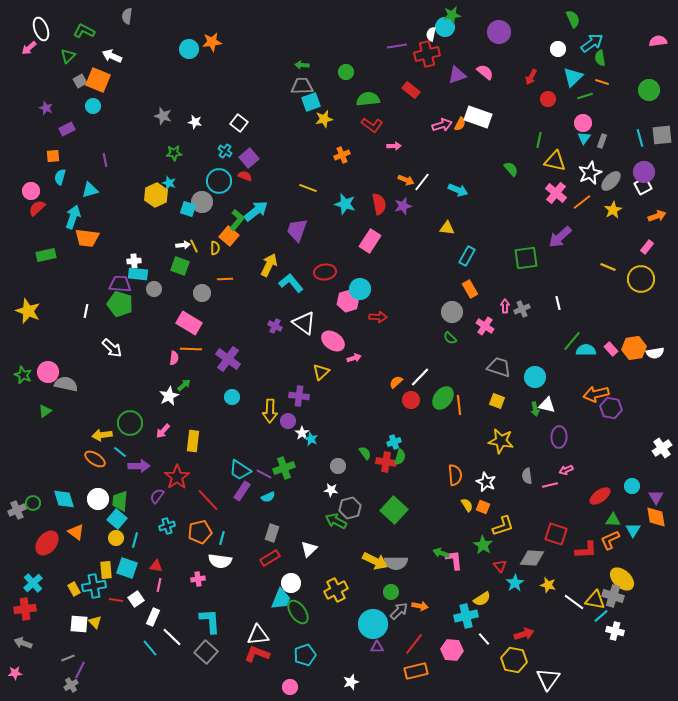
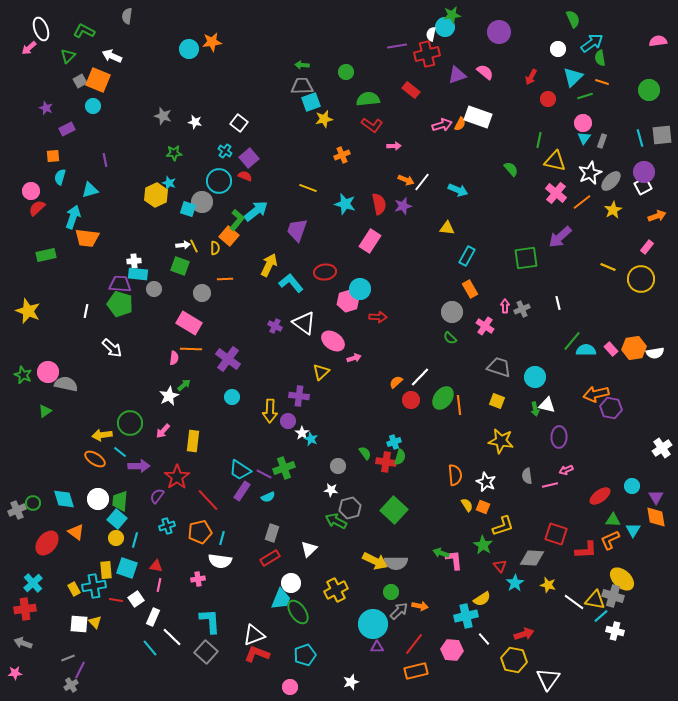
white triangle at (258, 635): moved 4 px left; rotated 15 degrees counterclockwise
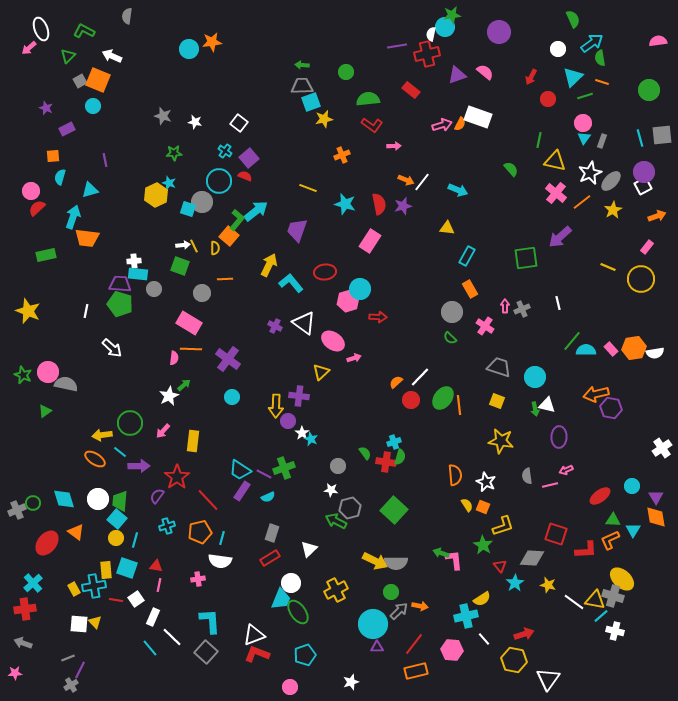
yellow arrow at (270, 411): moved 6 px right, 5 px up
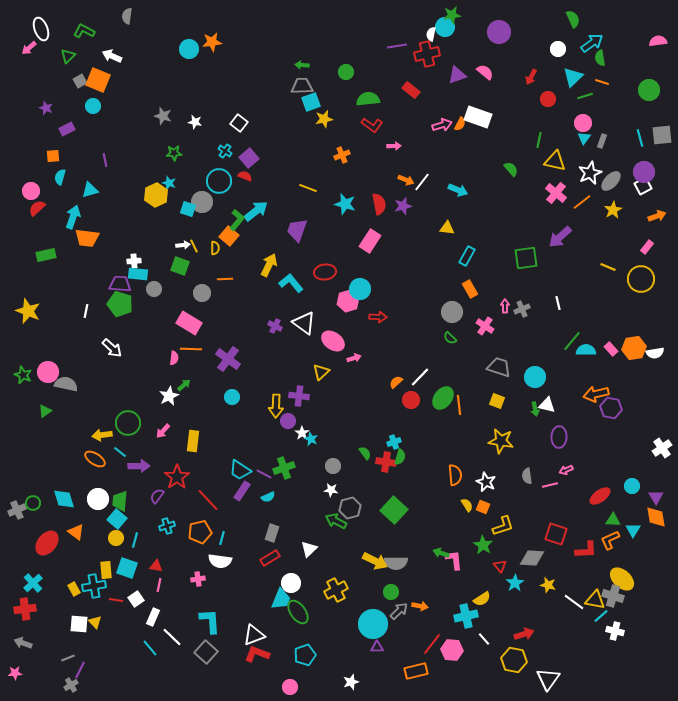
green circle at (130, 423): moved 2 px left
gray circle at (338, 466): moved 5 px left
red line at (414, 644): moved 18 px right
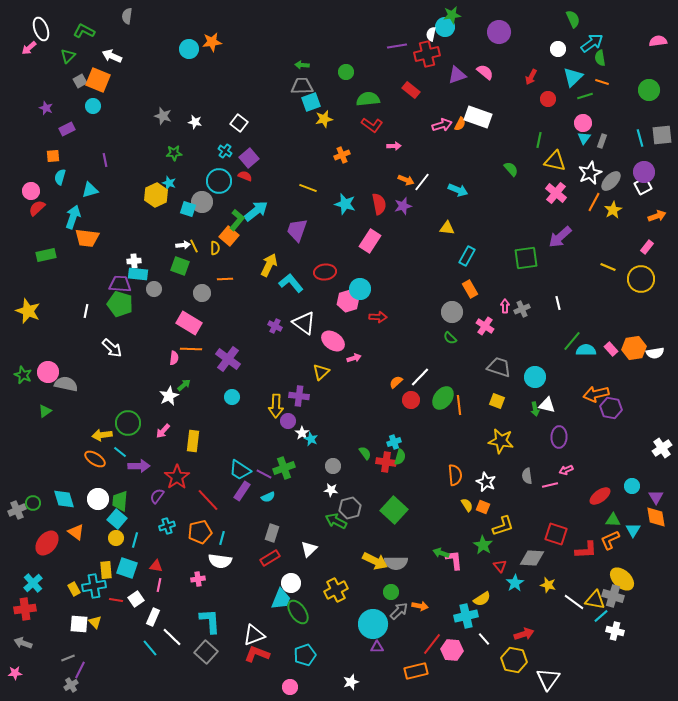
orange line at (582, 202): moved 12 px right; rotated 24 degrees counterclockwise
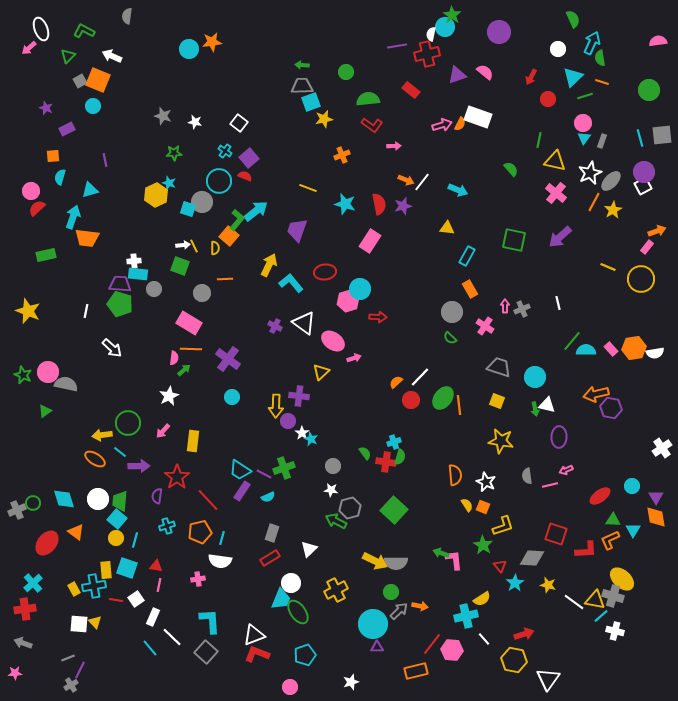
green star at (452, 15): rotated 30 degrees counterclockwise
cyan arrow at (592, 43): rotated 30 degrees counterclockwise
orange arrow at (657, 216): moved 15 px down
green square at (526, 258): moved 12 px left, 18 px up; rotated 20 degrees clockwise
green arrow at (184, 385): moved 15 px up
purple semicircle at (157, 496): rotated 28 degrees counterclockwise
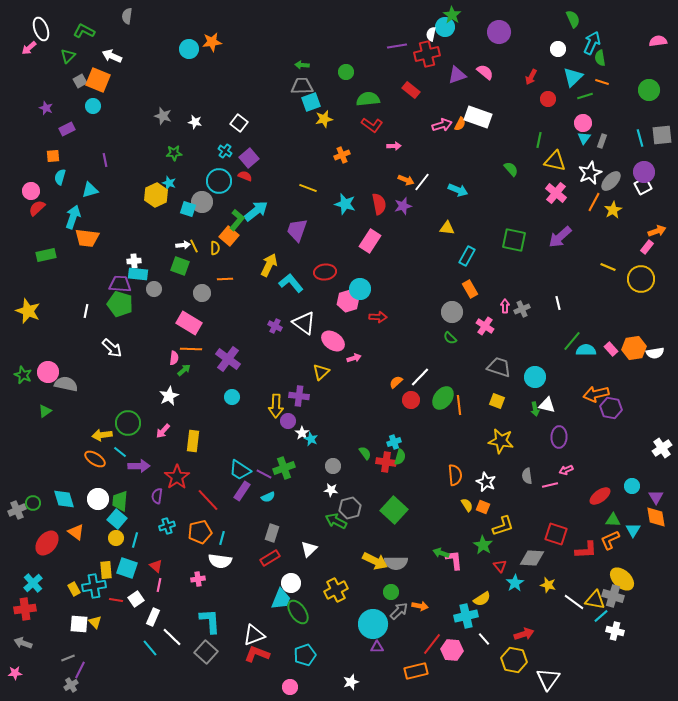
red triangle at (156, 566): rotated 32 degrees clockwise
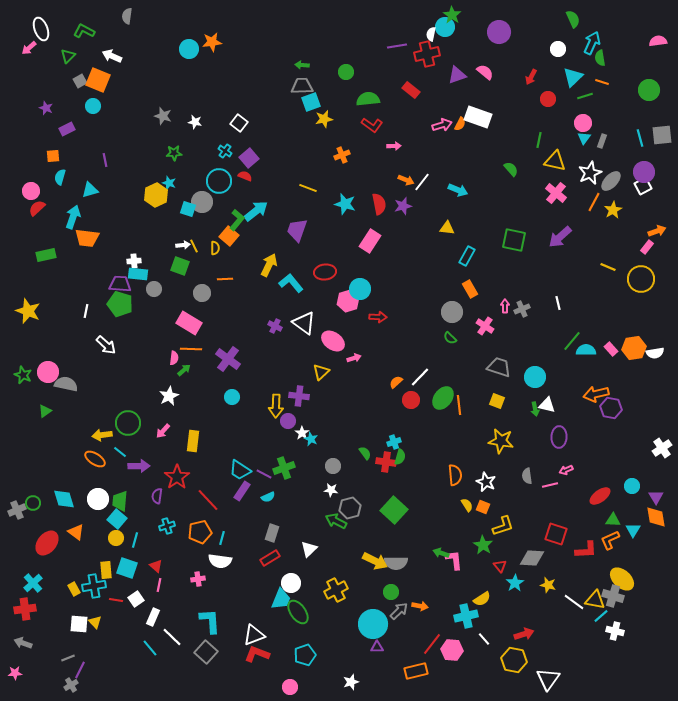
white arrow at (112, 348): moved 6 px left, 3 px up
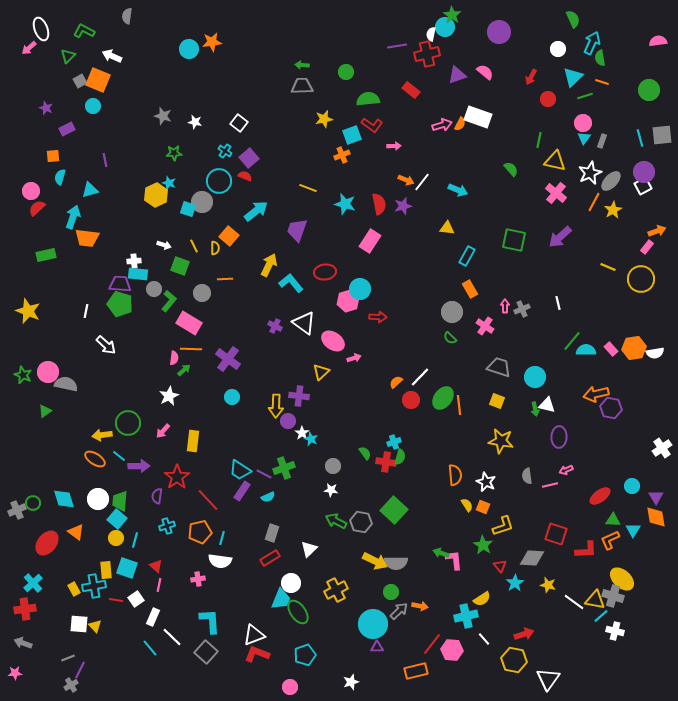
cyan square at (311, 102): moved 41 px right, 33 px down
green L-shape at (237, 220): moved 68 px left, 81 px down
white arrow at (183, 245): moved 19 px left; rotated 24 degrees clockwise
cyan line at (120, 452): moved 1 px left, 4 px down
gray hexagon at (350, 508): moved 11 px right, 14 px down; rotated 25 degrees clockwise
yellow triangle at (95, 622): moved 4 px down
